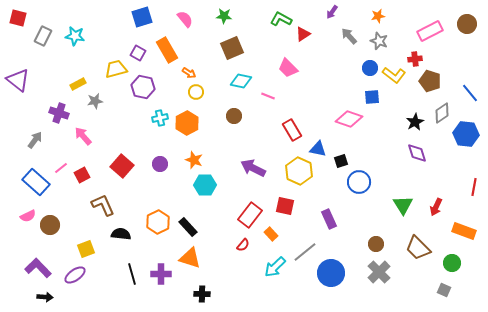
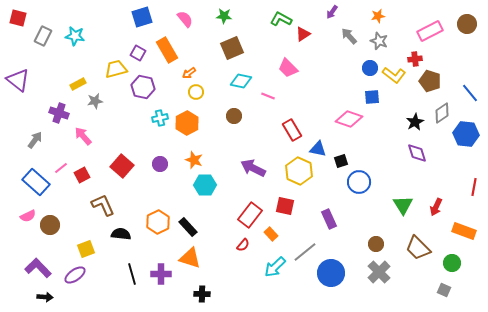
orange arrow at (189, 73): rotated 112 degrees clockwise
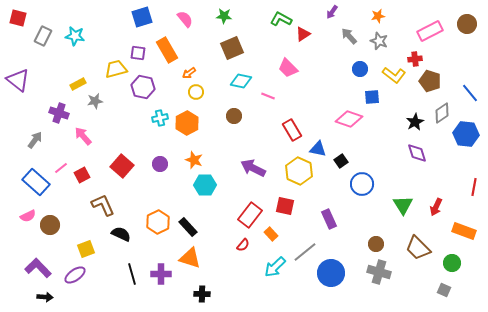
purple square at (138, 53): rotated 21 degrees counterclockwise
blue circle at (370, 68): moved 10 px left, 1 px down
black square at (341, 161): rotated 16 degrees counterclockwise
blue circle at (359, 182): moved 3 px right, 2 px down
black semicircle at (121, 234): rotated 18 degrees clockwise
gray cross at (379, 272): rotated 30 degrees counterclockwise
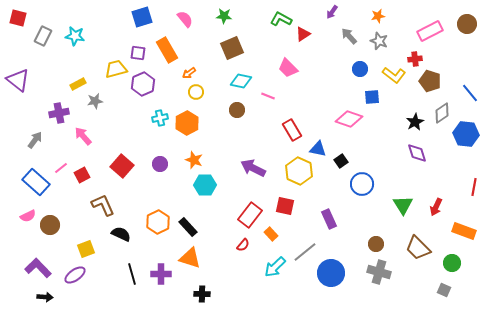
purple hexagon at (143, 87): moved 3 px up; rotated 25 degrees clockwise
purple cross at (59, 113): rotated 30 degrees counterclockwise
brown circle at (234, 116): moved 3 px right, 6 px up
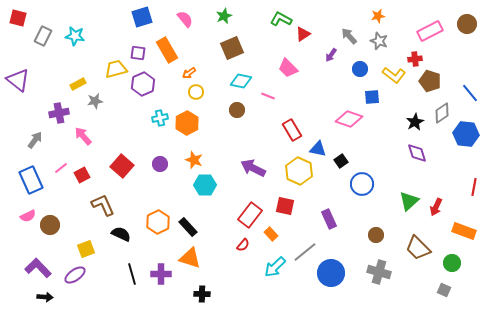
purple arrow at (332, 12): moved 1 px left, 43 px down
green star at (224, 16): rotated 28 degrees counterclockwise
blue rectangle at (36, 182): moved 5 px left, 2 px up; rotated 24 degrees clockwise
green triangle at (403, 205): moved 6 px right, 4 px up; rotated 20 degrees clockwise
brown circle at (376, 244): moved 9 px up
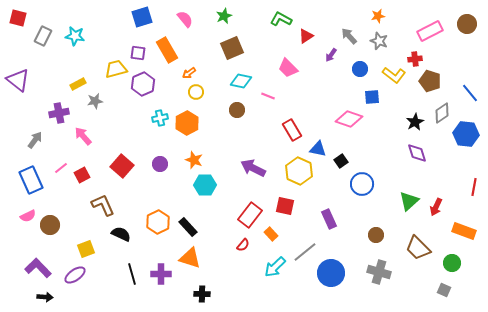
red triangle at (303, 34): moved 3 px right, 2 px down
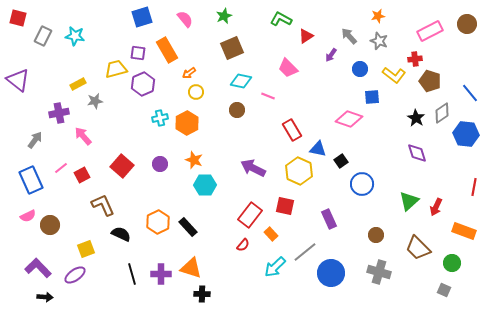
black star at (415, 122): moved 1 px right, 4 px up; rotated 12 degrees counterclockwise
orange triangle at (190, 258): moved 1 px right, 10 px down
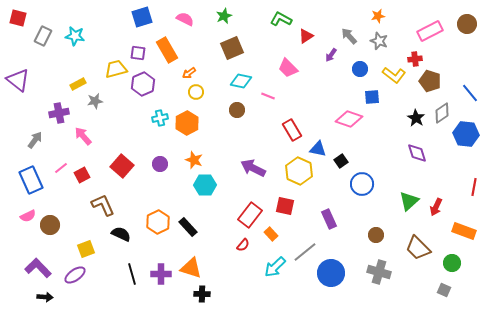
pink semicircle at (185, 19): rotated 24 degrees counterclockwise
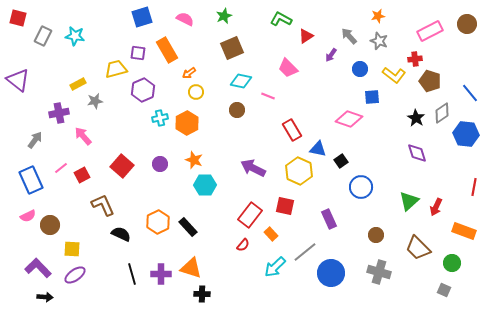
purple hexagon at (143, 84): moved 6 px down
blue circle at (362, 184): moved 1 px left, 3 px down
yellow square at (86, 249): moved 14 px left; rotated 24 degrees clockwise
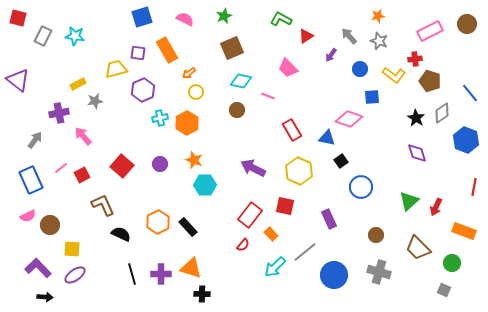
blue hexagon at (466, 134): moved 6 px down; rotated 15 degrees clockwise
blue triangle at (318, 149): moved 9 px right, 11 px up
blue circle at (331, 273): moved 3 px right, 2 px down
